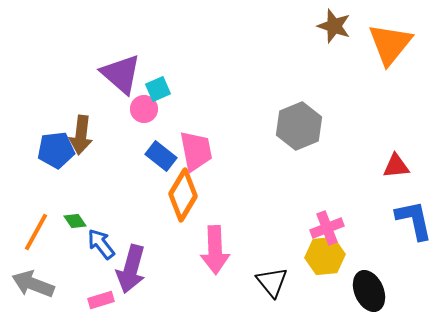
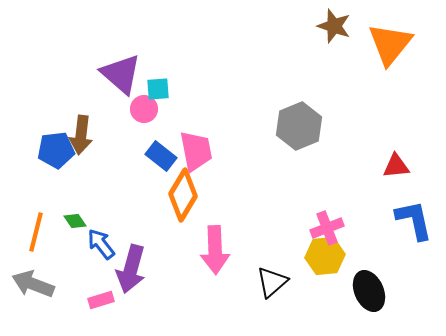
cyan square: rotated 20 degrees clockwise
orange line: rotated 15 degrees counterclockwise
black triangle: rotated 28 degrees clockwise
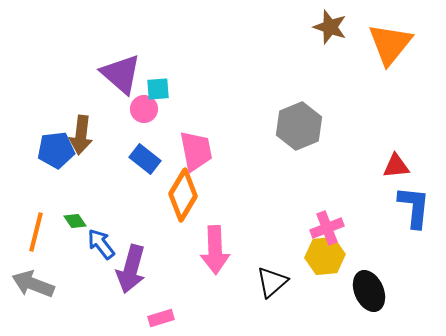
brown star: moved 4 px left, 1 px down
blue rectangle: moved 16 px left, 3 px down
blue L-shape: moved 13 px up; rotated 18 degrees clockwise
pink rectangle: moved 60 px right, 18 px down
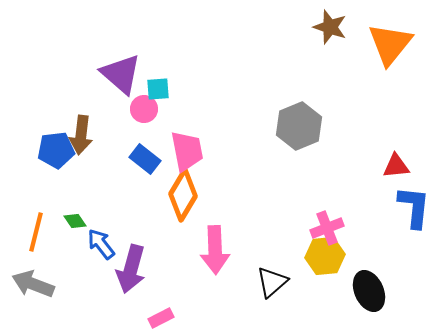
pink trapezoid: moved 9 px left
pink rectangle: rotated 10 degrees counterclockwise
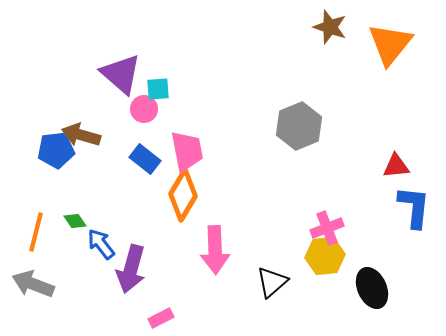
brown arrow: rotated 99 degrees clockwise
black ellipse: moved 3 px right, 3 px up
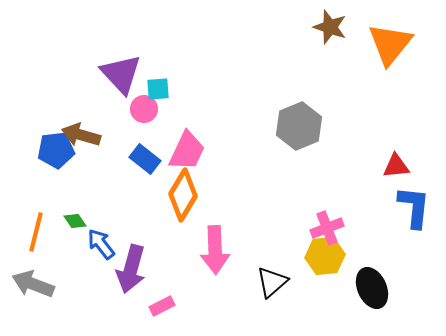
purple triangle: rotated 6 degrees clockwise
pink trapezoid: rotated 36 degrees clockwise
pink rectangle: moved 1 px right, 12 px up
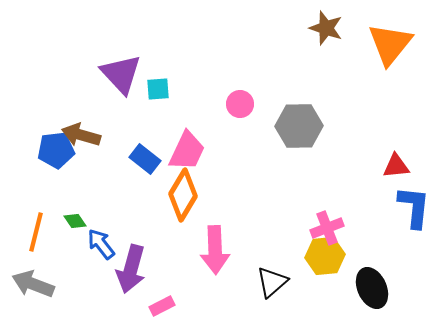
brown star: moved 4 px left, 1 px down
pink circle: moved 96 px right, 5 px up
gray hexagon: rotated 21 degrees clockwise
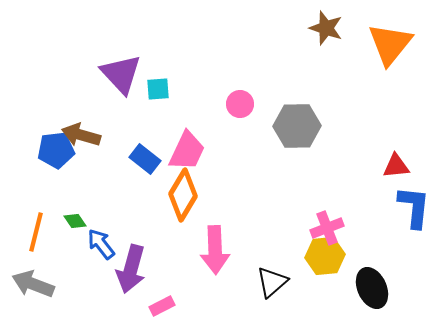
gray hexagon: moved 2 px left
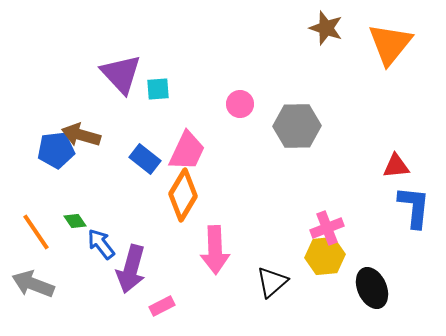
orange line: rotated 48 degrees counterclockwise
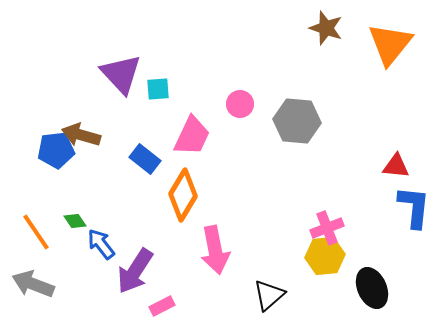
gray hexagon: moved 5 px up; rotated 6 degrees clockwise
pink trapezoid: moved 5 px right, 15 px up
red triangle: rotated 12 degrees clockwise
pink arrow: rotated 9 degrees counterclockwise
purple arrow: moved 4 px right, 2 px down; rotated 18 degrees clockwise
black triangle: moved 3 px left, 13 px down
